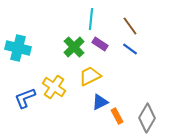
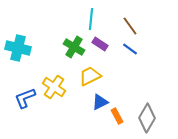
green cross: rotated 15 degrees counterclockwise
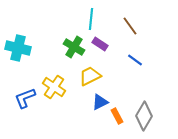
blue line: moved 5 px right, 11 px down
gray diamond: moved 3 px left, 2 px up
